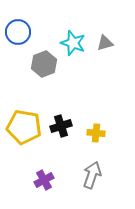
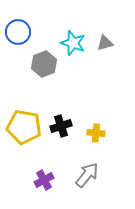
gray arrow: moved 5 px left; rotated 20 degrees clockwise
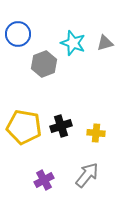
blue circle: moved 2 px down
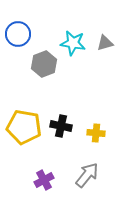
cyan star: rotated 10 degrees counterclockwise
black cross: rotated 30 degrees clockwise
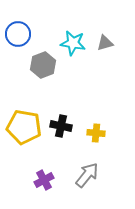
gray hexagon: moved 1 px left, 1 px down
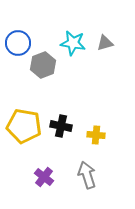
blue circle: moved 9 px down
yellow pentagon: moved 1 px up
yellow cross: moved 2 px down
gray arrow: rotated 56 degrees counterclockwise
purple cross: moved 3 px up; rotated 24 degrees counterclockwise
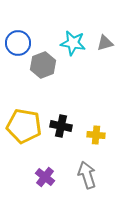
purple cross: moved 1 px right
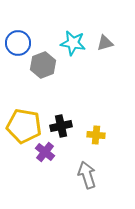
black cross: rotated 25 degrees counterclockwise
purple cross: moved 25 px up
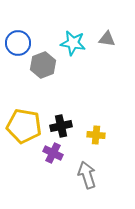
gray triangle: moved 2 px right, 4 px up; rotated 24 degrees clockwise
purple cross: moved 8 px right, 1 px down; rotated 12 degrees counterclockwise
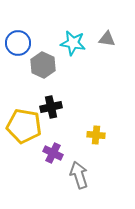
gray hexagon: rotated 15 degrees counterclockwise
black cross: moved 10 px left, 19 px up
gray arrow: moved 8 px left
